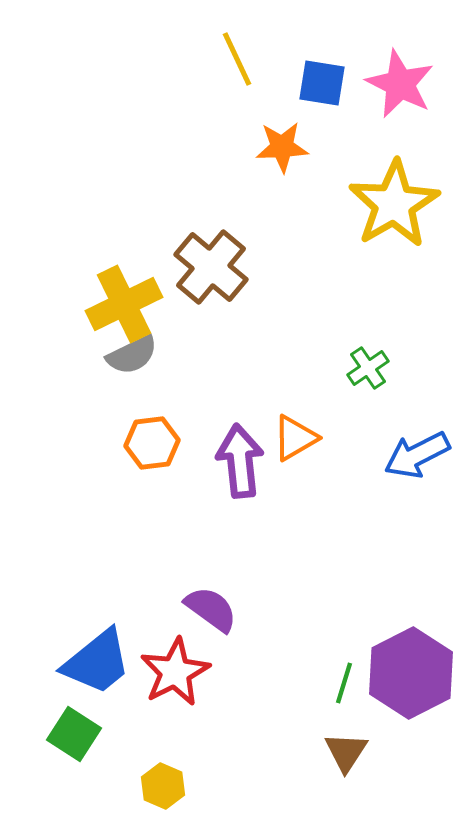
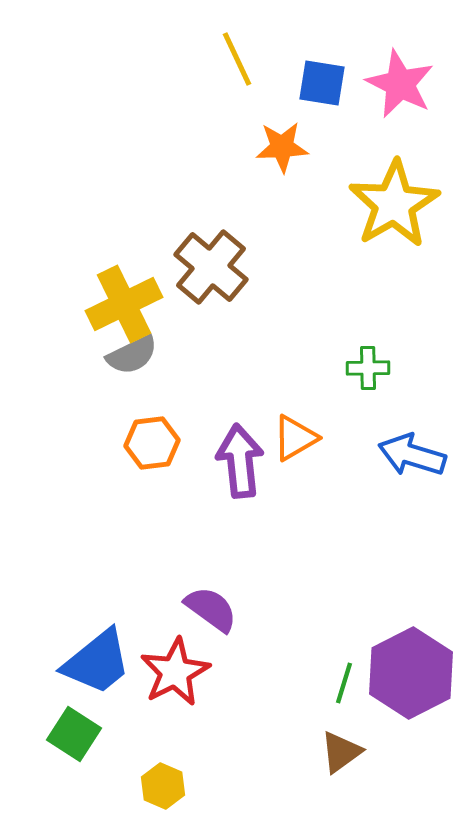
green cross: rotated 33 degrees clockwise
blue arrow: moved 5 px left; rotated 44 degrees clockwise
brown triangle: moved 5 px left; rotated 21 degrees clockwise
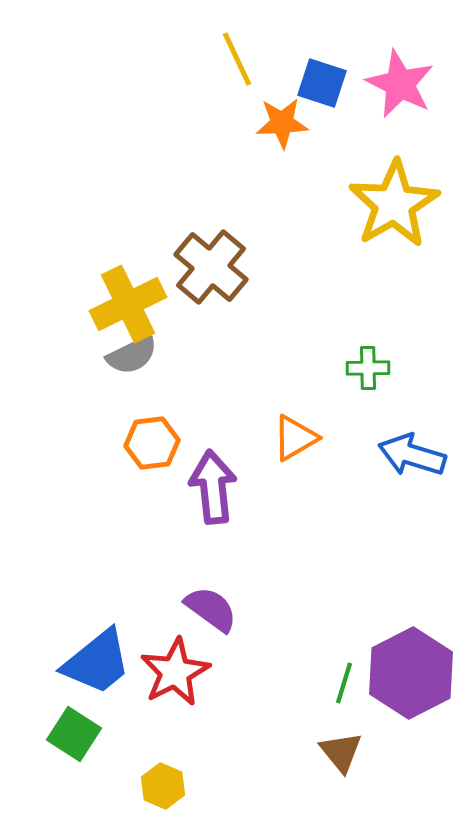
blue square: rotated 9 degrees clockwise
orange star: moved 24 px up
yellow cross: moved 4 px right
purple arrow: moved 27 px left, 26 px down
brown triangle: rotated 33 degrees counterclockwise
